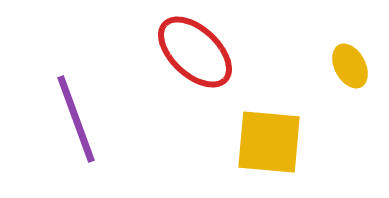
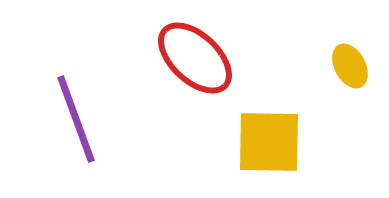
red ellipse: moved 6 px down
yellow square: rotated 4 degrees counterclockwise
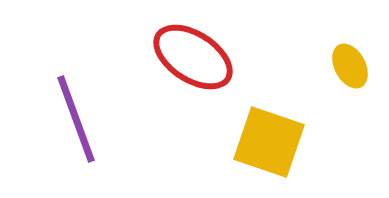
red ellipse: moved 2 px left, 1 px up; rotated 10 degrees counterclockwise
yellow square: rotated 18 degrees clockwise
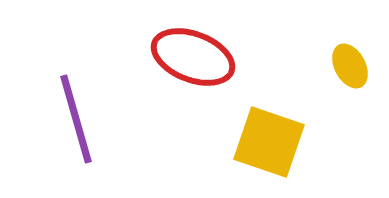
red ellipse: rotated 12 degrees counterclockwise
purple line: rotated 4 degrees clockwise
